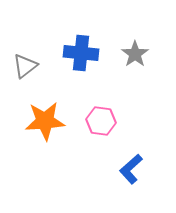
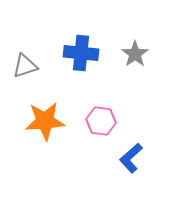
gray triangle: rotated 20 degrees clockwise
blue L-shape: moved 11 px up
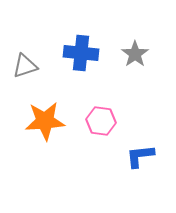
blue L-shape: moved 9 px right, 2 px up; rotated 36 degrees clockwise
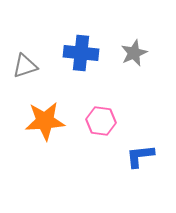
gray star: moved 1 px left, 1 px up; rotated 12 degrees clockwise
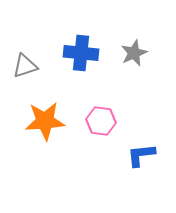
blue L-shape: moved 1 px right, 1 px up
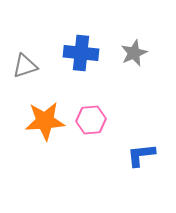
pink hexagon: moved 10 px left, 1 px up; rotated 12 degrees counterclockwise
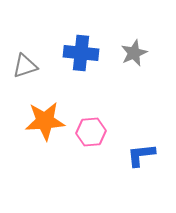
pink hexagon: moved 12 px down
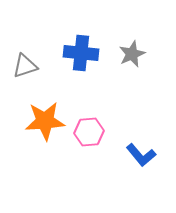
gray star: moved 2 px left, 1 px down
pink hexagon: moved 2 px left
blue L-shape: rotated 124 degrees counterclockwise
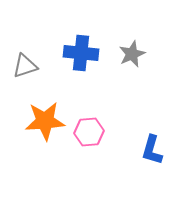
blue L-shape: moved 11 px right, 5 px up; rotated 56 degrees clockwise
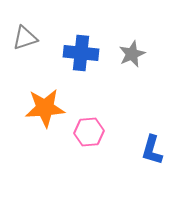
gray triangle: moved 28 px up
orange star: moved 13 px up
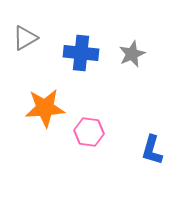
gray triangle: rotated 12 degrees counterclockwise
pink hexagon: rotated 12 degrees clockwise
